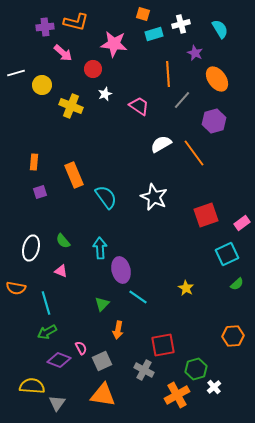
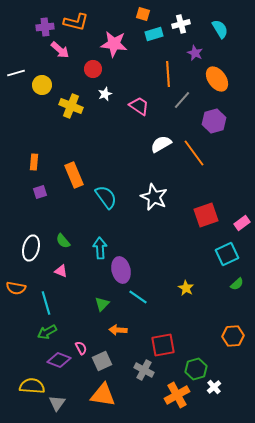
pink arrow at (63, 53): moved 3 px left, 3 px up
orange arrow at (118, 330): rotated 84 degrees clockwise
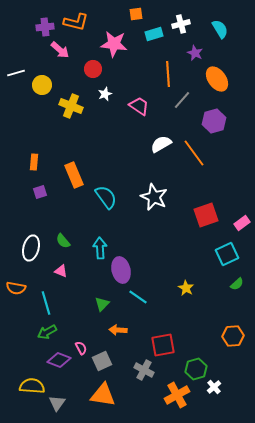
orange square at (143, 14): moved 7 px left; rotated 24 degrees counterclockwise
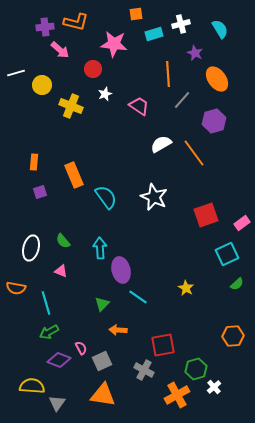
green arrow at (47, 332): moved 2 px right
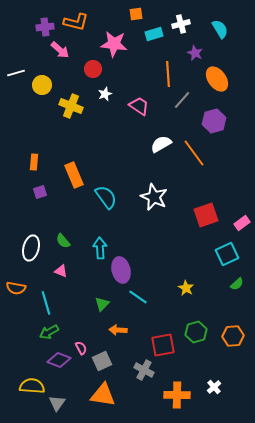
green hexagon at (196, 369): moved 37 px up
orange cross at (177, 395): rotated 30 degrees clockwise
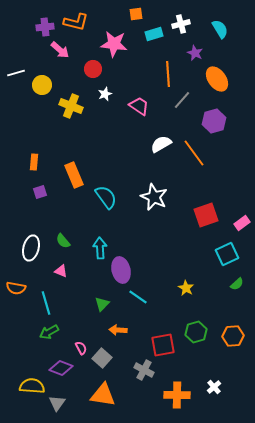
purple diamond at (59, 360): moved 2 px right, 8 px down
gray square at (102, 361): moved 3 px up; rotated 24 degrees counterclockwise
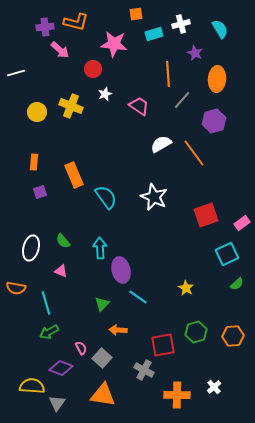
orange ellipse at (217, 79): rotated 40 degrees clockwise
yellow circle at (42, 85): moved 5 px left, 27 px down
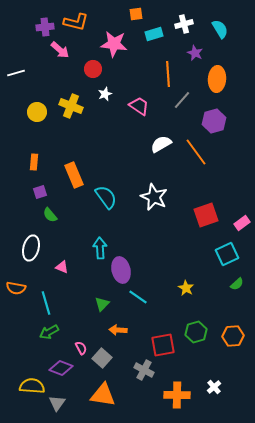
white cross at (181, 24): moved 3 px right
orange line at (194, 153): moved 2 px right, 1 px up
green semicircle at (63, 241): moved 13 px left, 26 px up
pink triangle at (61, 271): moved 1 px right, 4 px up
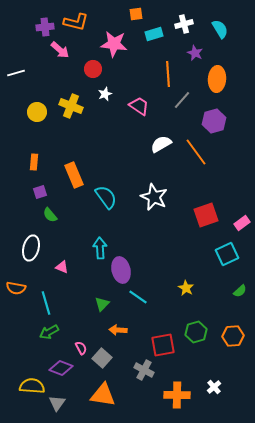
green semicircle at (237, 284): moved 3 px right, 7 px down
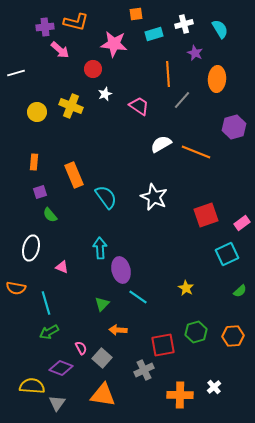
purple hexagon at (214, 121): moved 20 px right, 6 px down
orange line at (196, 152): rotated 32 degrees counterclockwise
gray cross at (144, 370): rotated 36 degrees clockwise
orange cross at (177, 395): moved 3 px right
